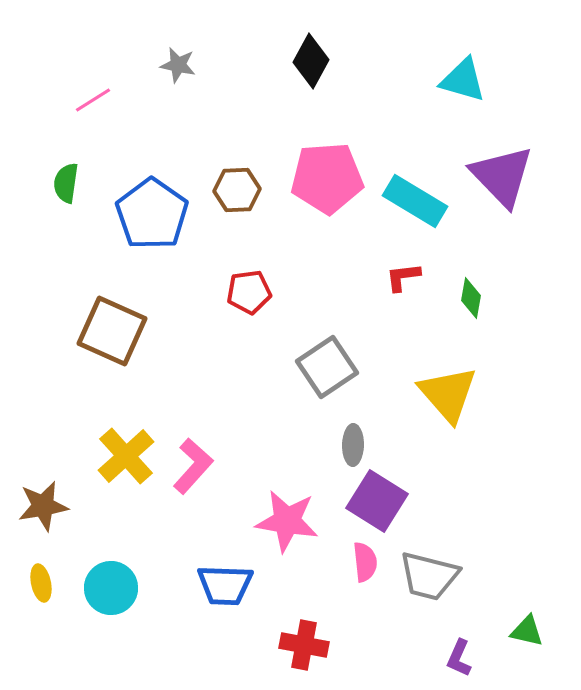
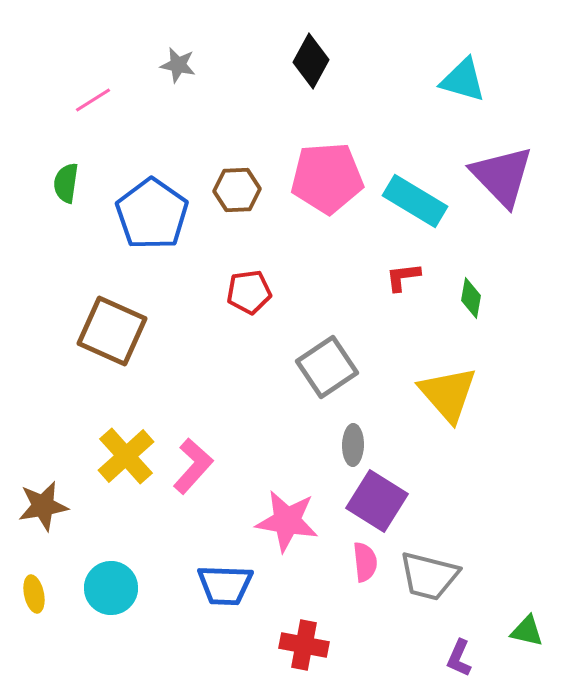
yellow ellipse: moved 7 px left, 11 px down
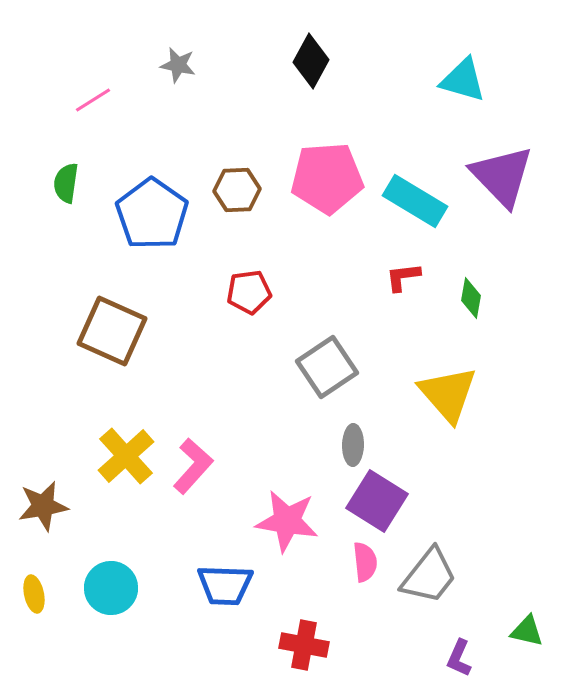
gray trapezoid: rotated 66 degrees counterclockwise
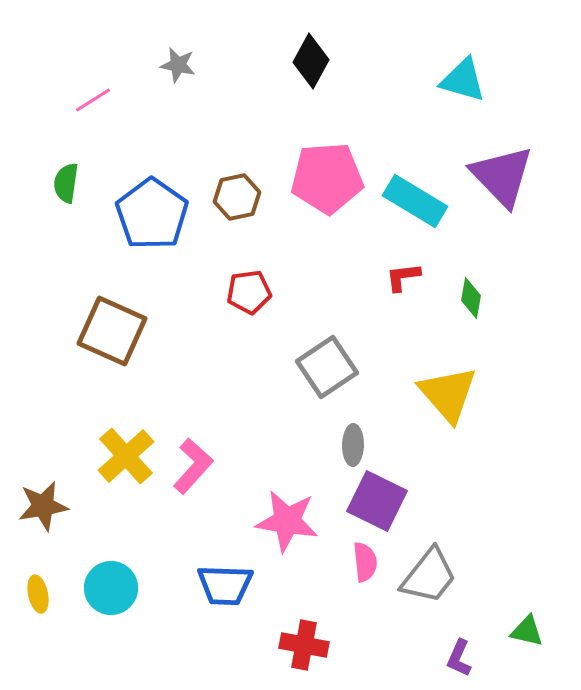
brown hexagon: moved 7 px down; rotated 9 degrees counterclockwise
purple square: rotated 6 degrees counterclockwise
yellow ellipse: moved 4 px right
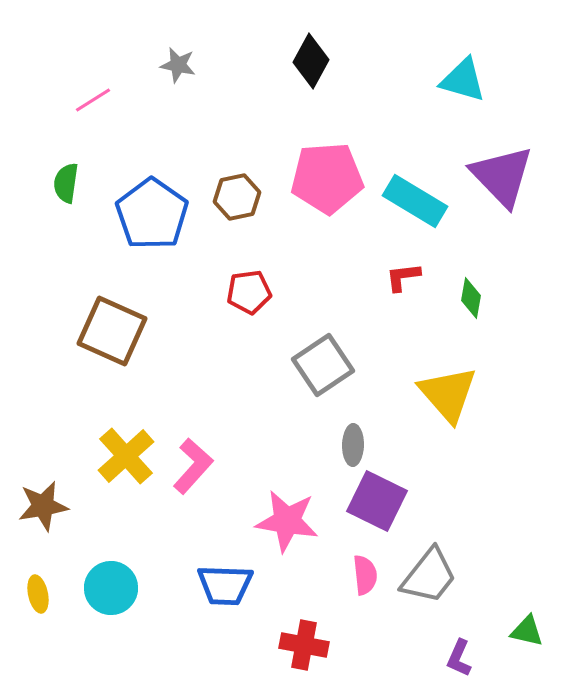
gray square: moved 4 px left, 2 px up
pink semicircle: moved 13 px down
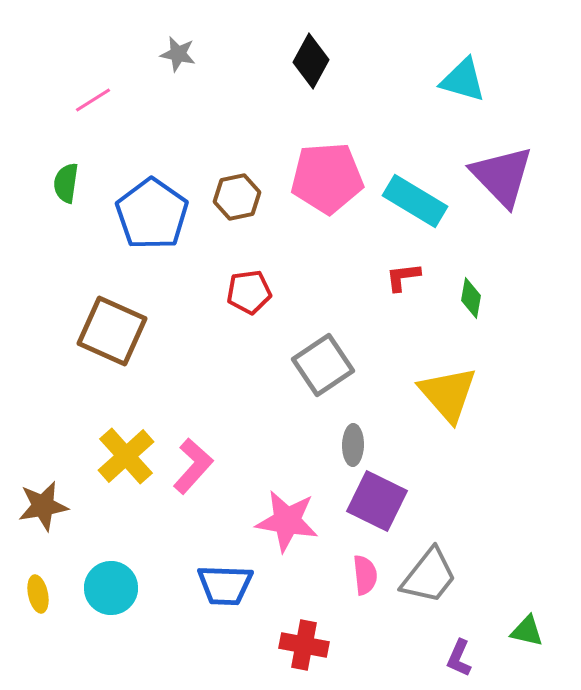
gray star: moved 11 px up
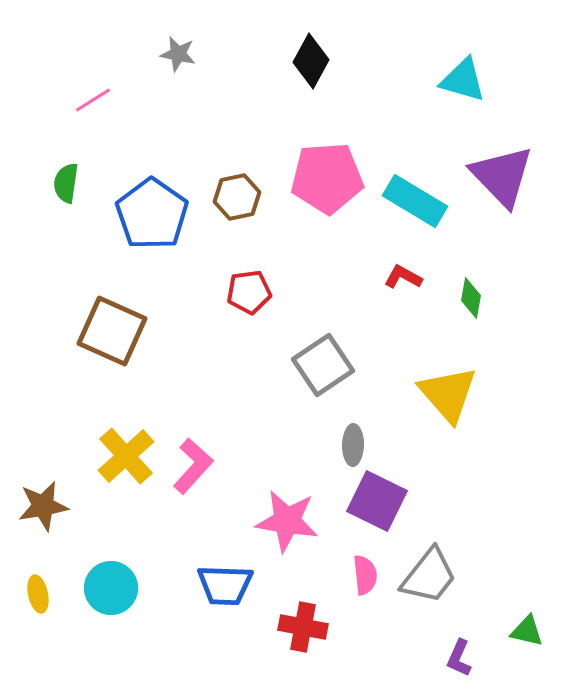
red L-shape: rotated 36 degrees clockwise
red cross: moved 1 px left, 18 px up
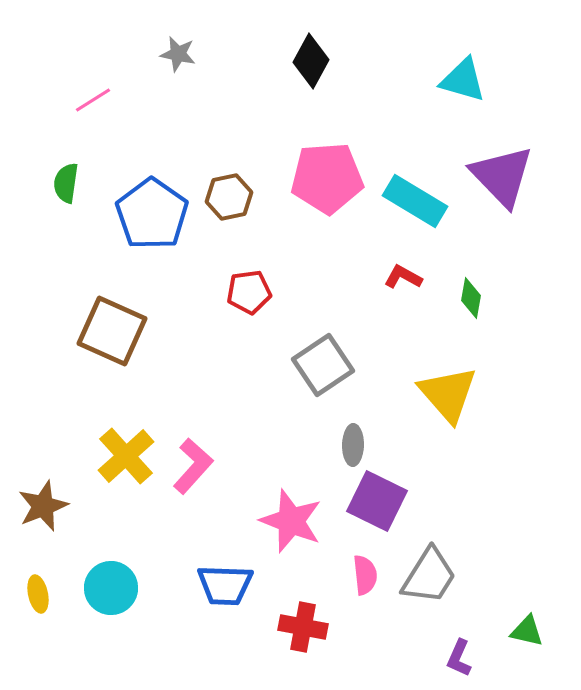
brown hexagon: moved 8 px left
brown star: rotated 12 degrees counterclockwise
pink star: moved 4 px right; rotated 12 degrees clockwise
gray trapezoid: rotated 6 degrees counterclockwise
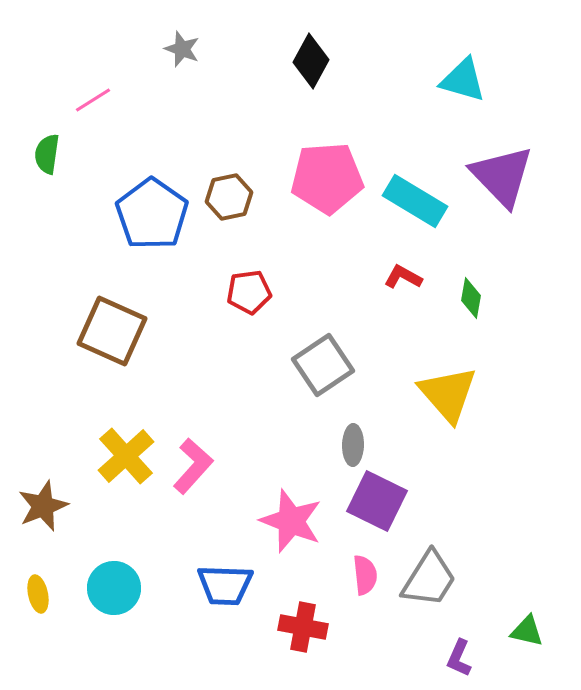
gray star: moved 4 px right, 5 px up; rotated 9 degrees clockwise
green semicircle: moved 19 px left, 29 px up
gray trapezoid: moved 3 px down
cyan circle: moved 3 px right
